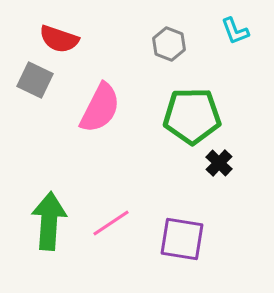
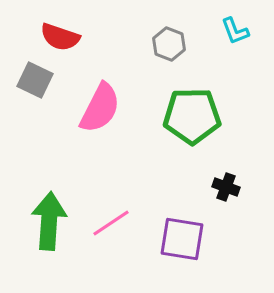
red semicircle: moved 1 px right, 2 px up
black cross: moved 7 px right, 24 px down; rotated 24 degrees counterclockwise
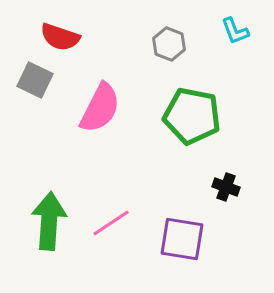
green pentagon: rotated 12 degrees clockwise
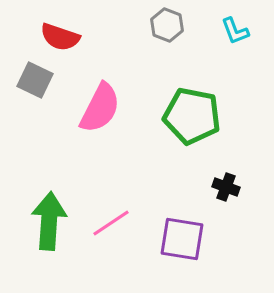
gray hexagon: moved 2 px left, 19 px up
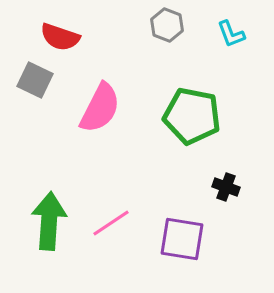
cyan L-shape: moved 4 px left, 3 px down
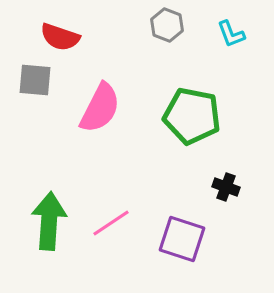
gray square: rotated 21 degrees counterclockwise
purple square: rotated 9 degrees clockwise
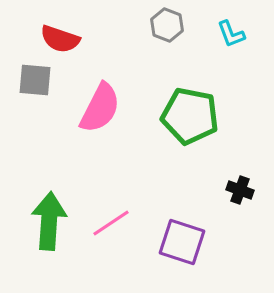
red semicircle: moved 2 px down
green pentagon: moved 2 px left
black cross: moved 14 px right, 3 px down
purple square: moved 3 px down
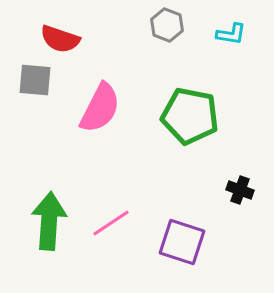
cyan L-shape: rotated 60 degrees counterclockwise
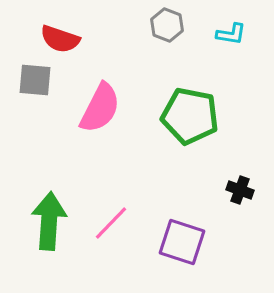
pink line: rotated 12 degrees counterclockwise
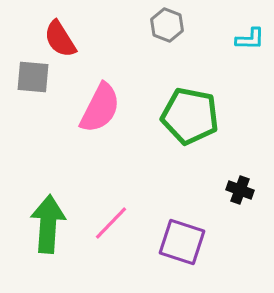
cyan L-shape: moved 19 px right, 5 px down; rotated 8 degrees counterclockwise
red semicircle: rotated 39 degrees clockwise
gray square: moved 2 px left, 3 px up
green arrow: moved 1 px left, 3 px down
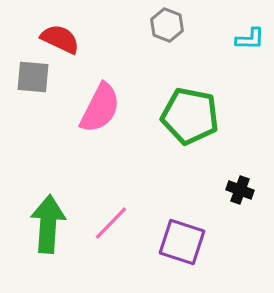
red semicircle: rotated 147 degrees clockwise
